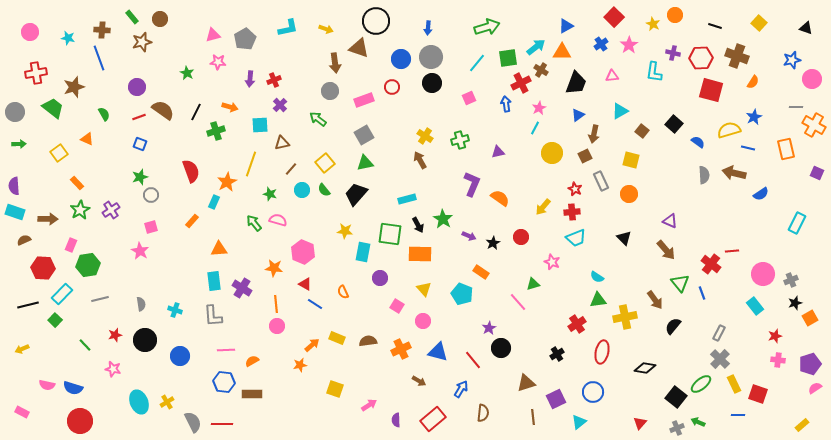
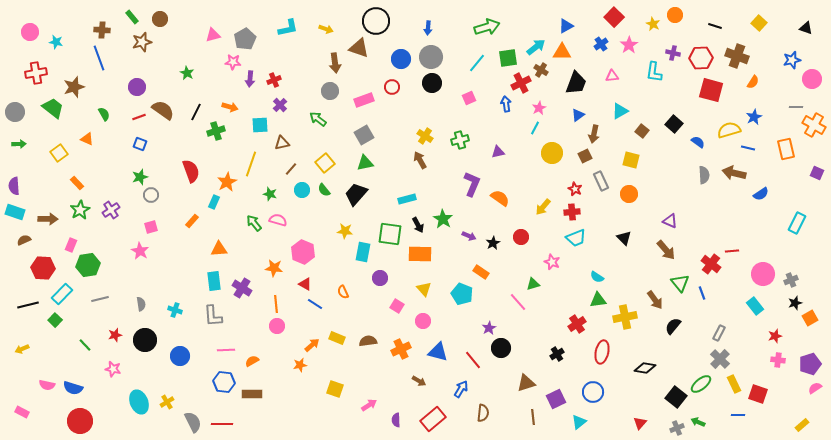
cyan star at (68, 38): moved 12 px left, 4 px down
pink star at (218, 62): moved 15 px right
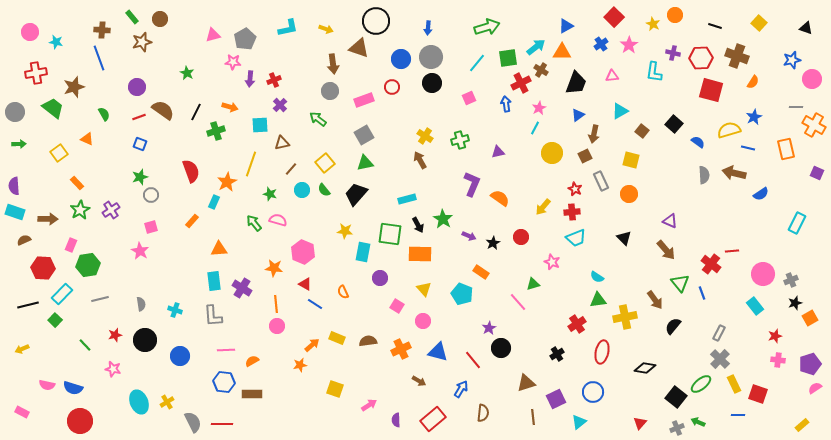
brown arrow at (335, 63): moved 2 px left, 1 px down
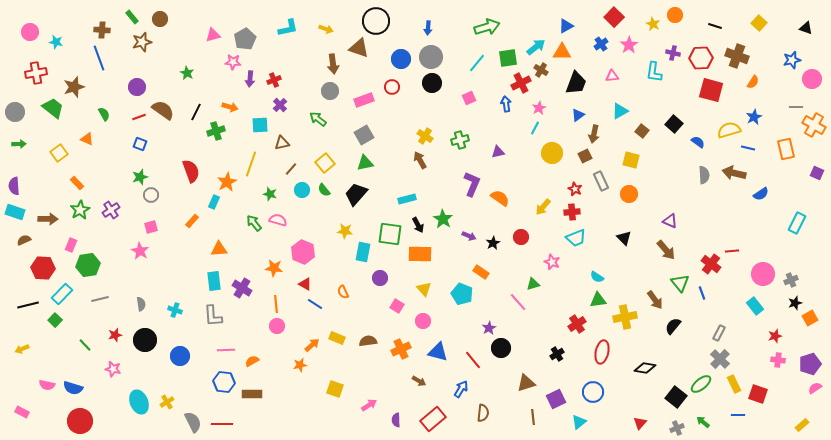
green arrow at (698, 422): moved 5 px right; rotated 16 degrees clockwise
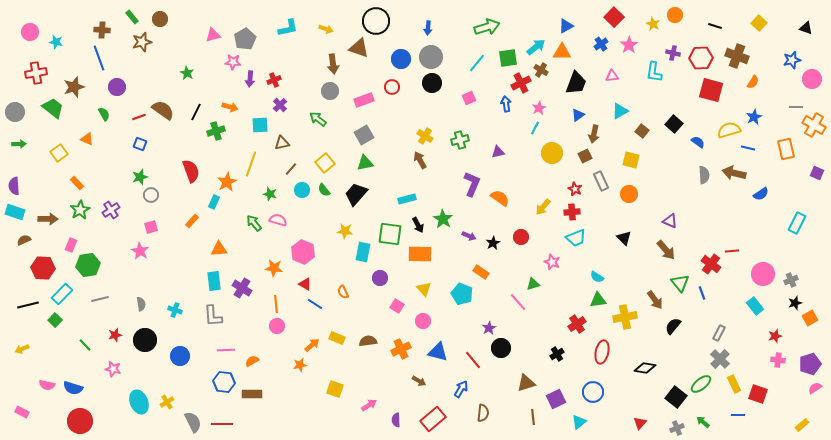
purple circle at (137, 87): moved 20 px left
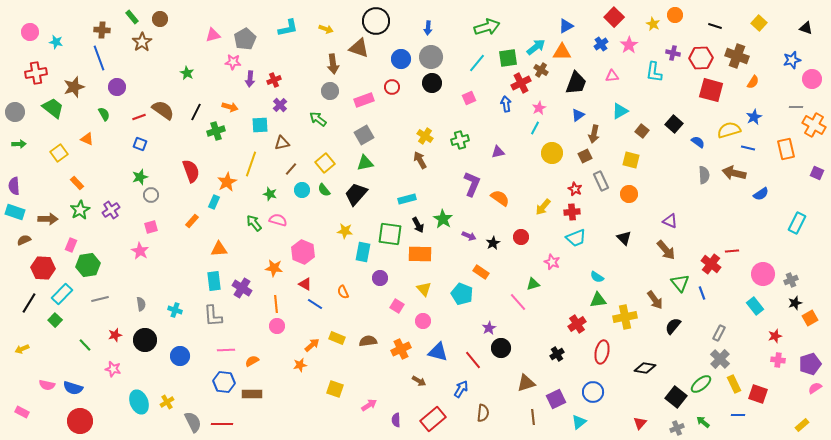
brown star at (142, 42): rotated 18 degrees counterclockwise
black line at (28, 305): moved 1 px right, 2 px up; rotated 45 degrees counterclockwise
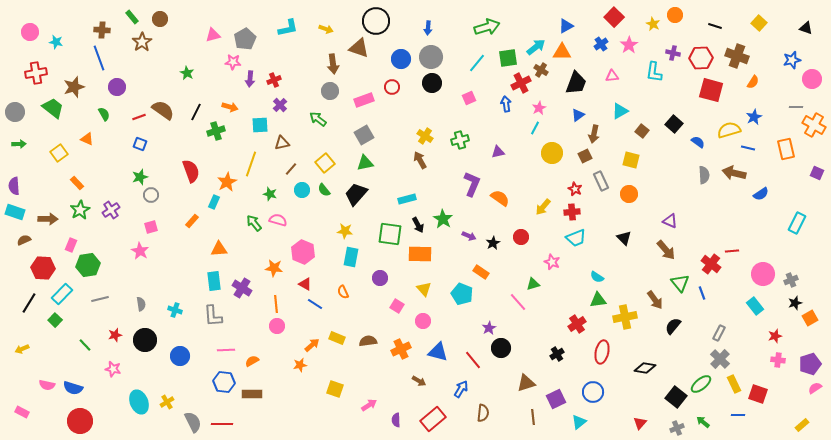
cyan rectangle at (363, 252): moved 12 px left, 5 px down
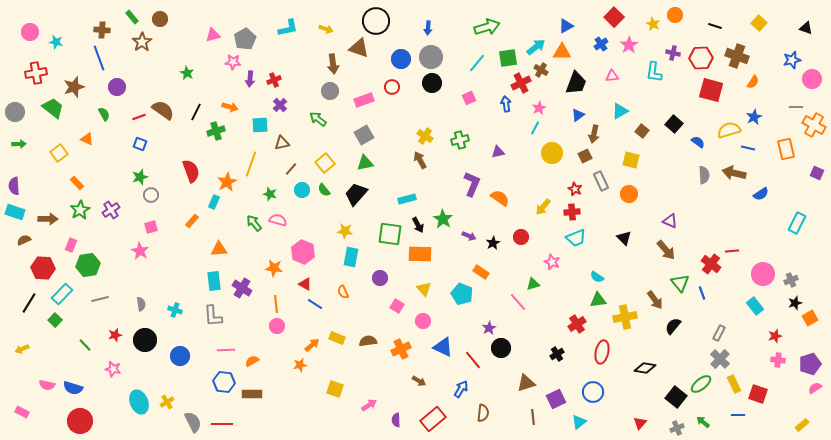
blue triangle at (438, 352): moved 5 px right, 5 px up; rotated 10 degrees clockwise
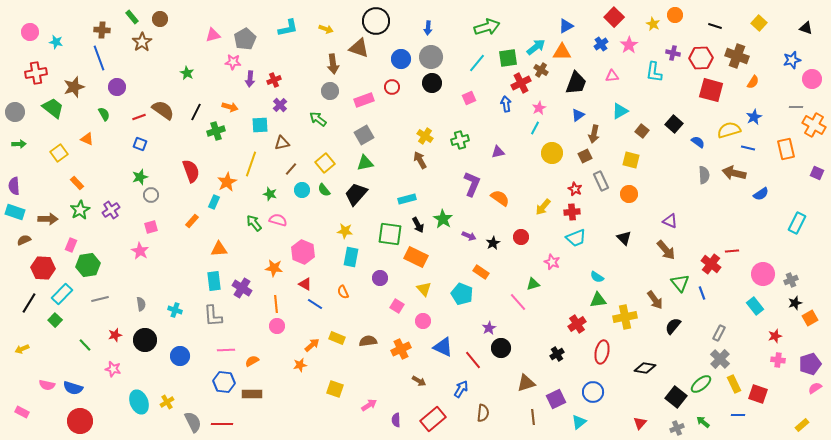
orange rectangle at (420, 254): moved 4 px left, 3 px down; rotated 25 degrees clockwise
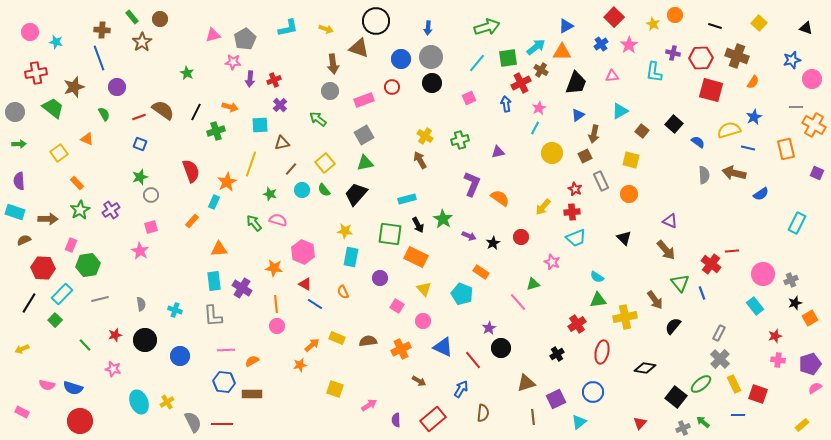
purple semicircle at (14, 186): moved 5 px right, 5 px up
gray cross at (677, 428): moved 6 px right
